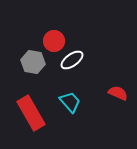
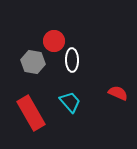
white ellipse: rotated 55 degrees counterclockwise
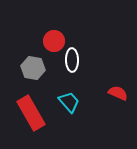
gray hexagon: moved 6 px down
cyan trapezoid: moved 1 px left
